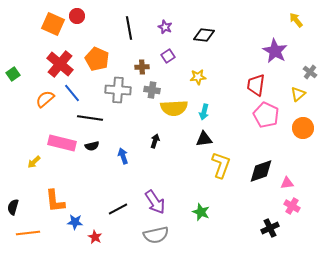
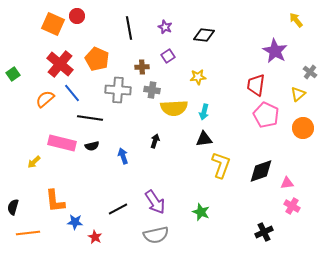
black cross at (270, 228): moved 6 px left, 4 px down
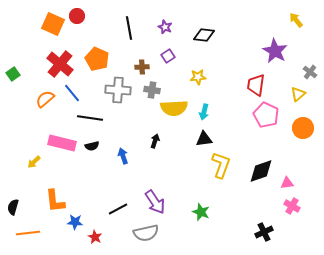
gray semicircle at (156, 235): moved 10 px left, 2 px up
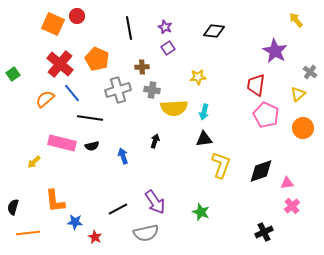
black diamond at (204, 35): moved 10 px right, 4 px up
purple square at (168, 56): moved 8 px up
gray cross at (118, 90): rotated 20 degrees counterclockwise
pink cross at (292, 206): rotated 21 degrees clockwise
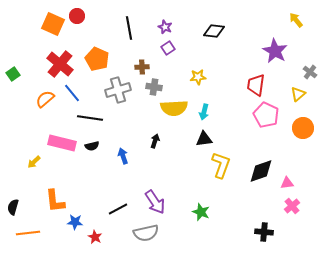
gray cross at (152, 90): moved 2 px right, 3 px up
black cross at (264, 232): rotated 30 degrees clockwise
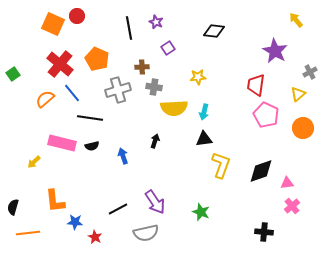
purple star at (165, 27): moved 9 px left, 5 px up
gray cross at (310, 72): rotated 24 degrees clockwise
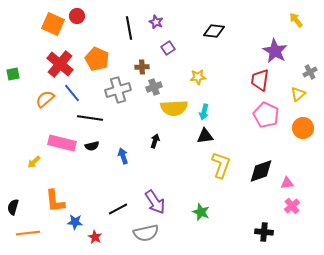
green square at (13, 74): rotated 24 degrees clockwise
red trapezoid at (256, 85): moved 4 px right, 5 px up
gray cross at (154, 87): rotated 28 degrees counterclockwise
black triangle at (204, 139): moved 1 px right, 3 px up
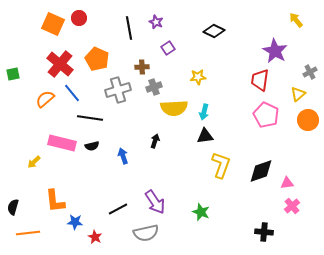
red circle at (77, 16): moved 2 px right, 2 px down
black diamond at (214, 31): rotated 20 degrees clockwise
orange circle at (303, 128): moved 5 px right, 8 px up
